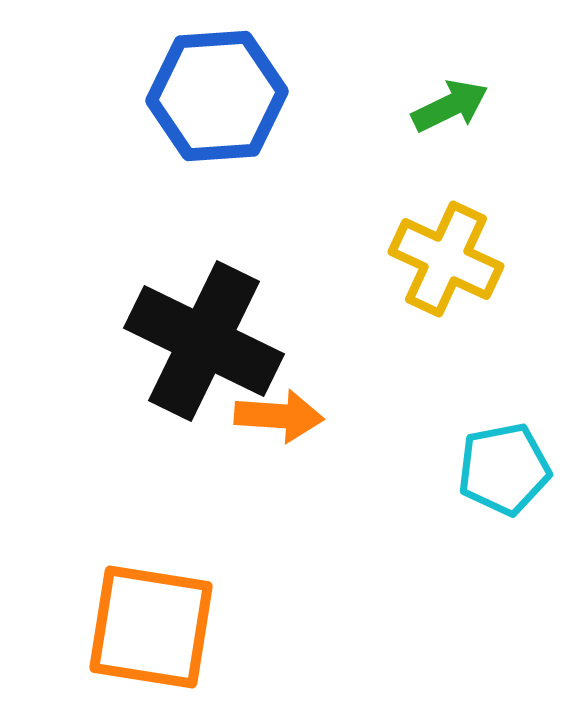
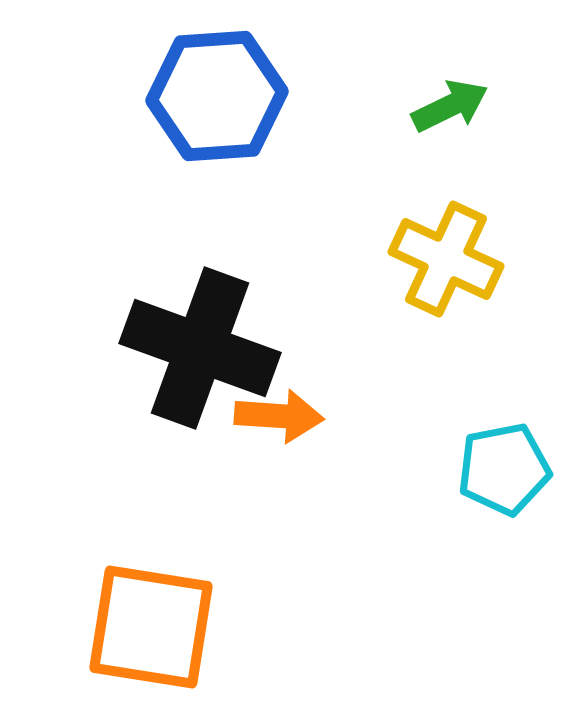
black cross: moved 4 px left, 7 px down; rotated 6 degrees counterclockwise
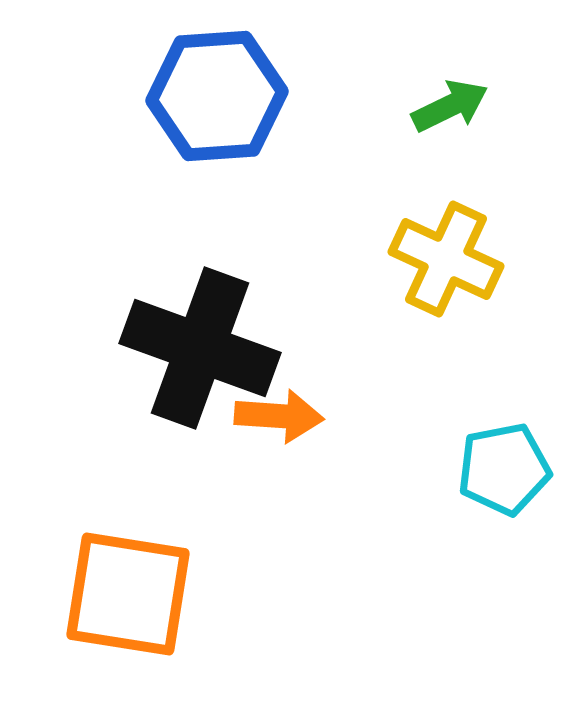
orange square: moved 23 px left, 33 px up
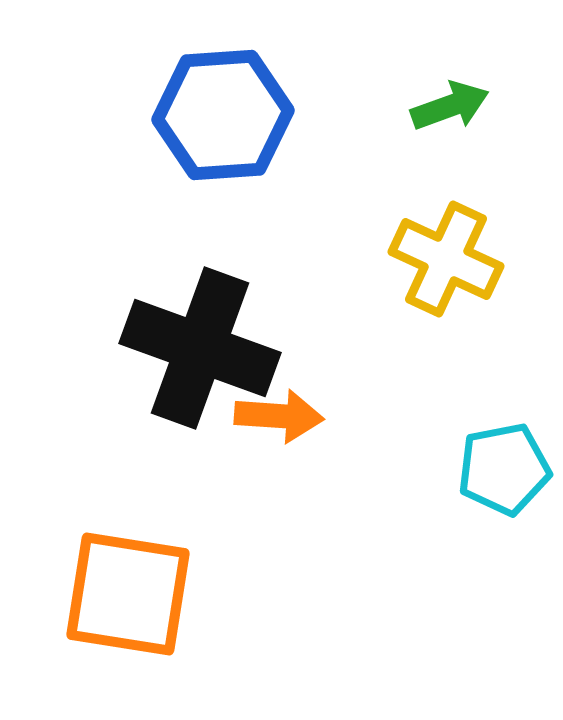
blue hexagon: moved 6 px right, 19 px down
green arrow: rotated 6 degrees clockwise
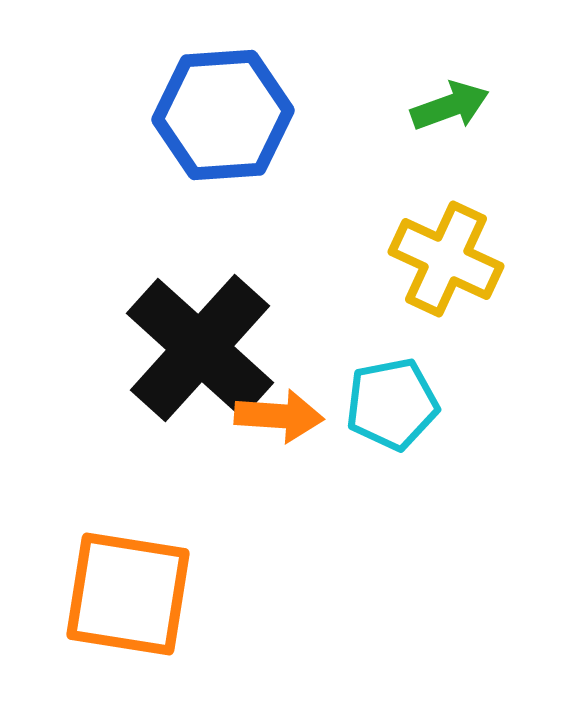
black cross: rotated 22 degrees clockwise
cyan pentagon: moved 112 px left, 65 px up
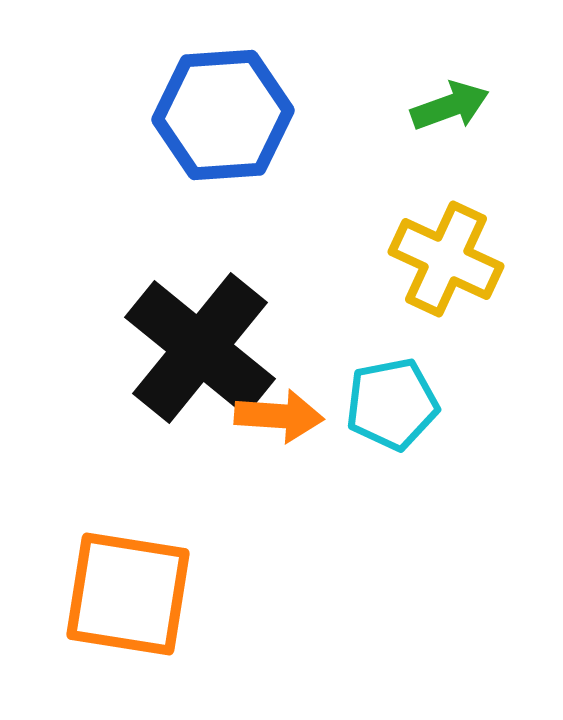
black cross: rotated 3 degrees counterclockwise
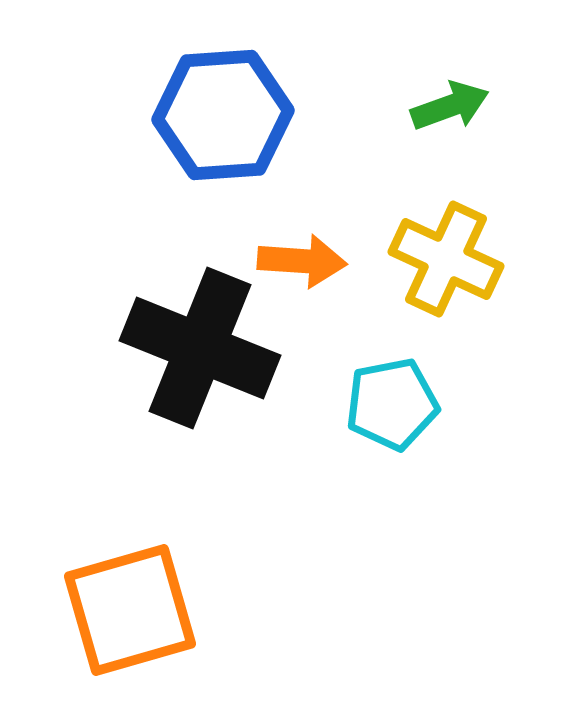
black cross: rotated 17 degrees counterclockwise
orange arrow: moved 23 px right, 155 px up
orange square: moved 2 px right, 16 px down; rotated 25 degrees counterclockwise
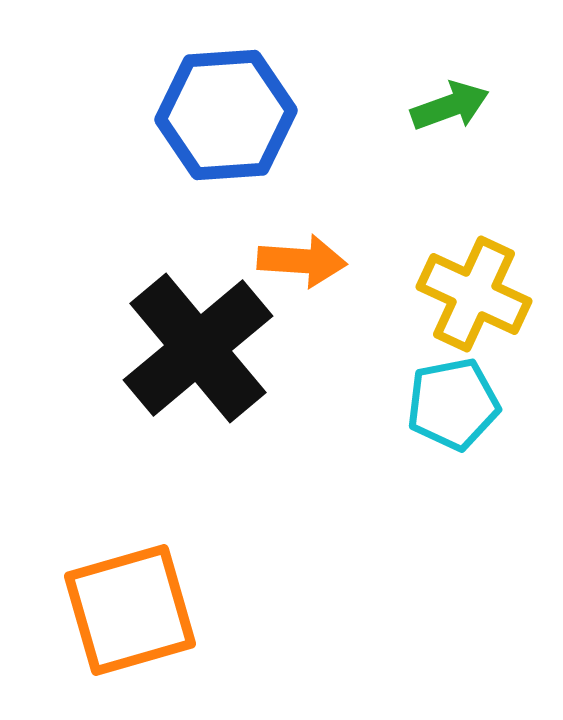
blue hexagon: moved 3 px right
yellow cross: moved 28 px right, 35 px down
black cross: moved 2 px left; rotated 28 degrees clockwise
cyan pentagon: moved 61 px right
